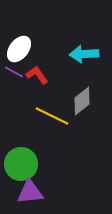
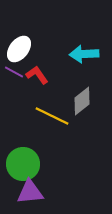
green circle: moved 2 px right
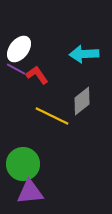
purple line: moved 2 px right, 3 px up
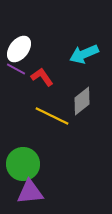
cyan arrow: rotated 20 degrees counterclockwise
red L-shape: moved 5 px right, 2 px down
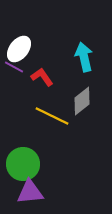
cyan arrow: moved 3 px down; rotated 100 degrees clockwise
purple line: moved 2 px left, 2 px up
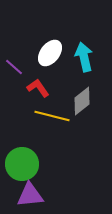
white ellipse: moved 31 px right, 4 px down
purple line: rotated 12 degrees clockwise
red L-shape: moved 4 px left, 11 px down
yellow line: rotated 12 degrees counterclockwise
green circle: moved 1 px left
purple triangle: moved 3 px down
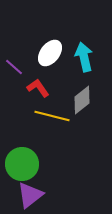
gray diamond: moved 1 px up
purple triangle: rotated 32 degrees counterclockwise
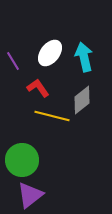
purple line: moved 1 px left, 6 px up; rotated 18 degrees clockwise
green circle: moved 4 px up
